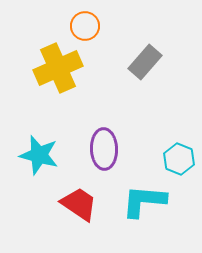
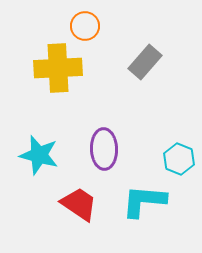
yellow cross: rotated 21 degrees clockwise
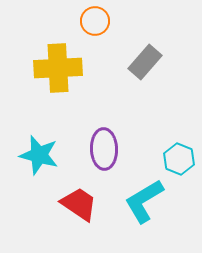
orange circle: moved 10 px right, 5 px up
cyan L-shape: rotated 36 degrees counterclockwise
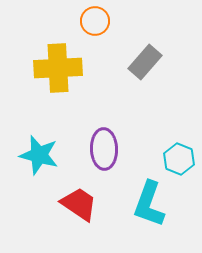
cyan L-shape: moved 5 px right, 3 px down; rotated 39 degrees counterclockwise
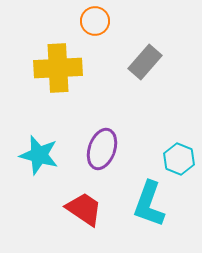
purple ellipse: moved 2 px left; rotated 21 degrees clockwise
red trapezoid: moved 5 px right, 5 px down
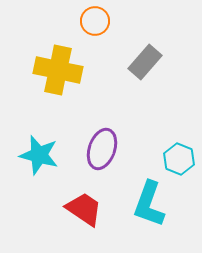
yellow cross: moved 2 px down; rotated 15 degrees clockwise
